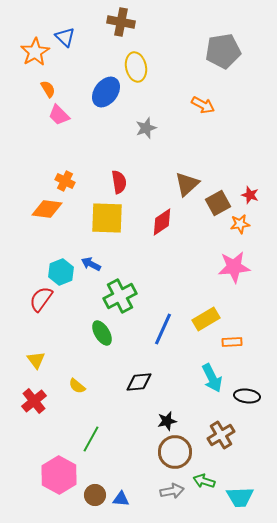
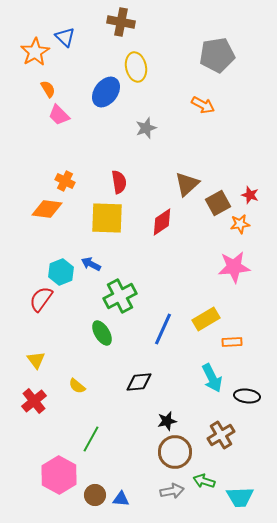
gray pentagon at (223, 51): moved 6 px left, 4 px down
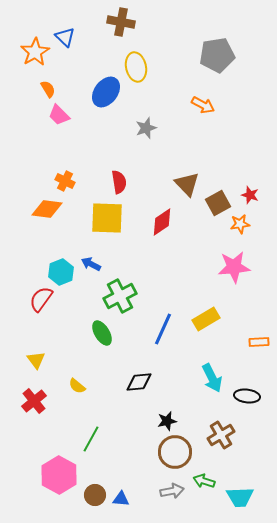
brown triangle at (187, 184): rotated 32 degrees counterclockwise
orange rectangle at (232, 342): moved 27 px right
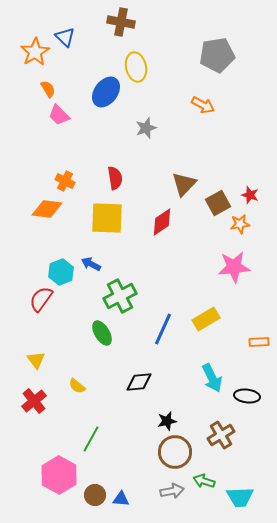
red semicircle at (119, 182): moved 4 px left, 4 px up
brown triangle at (187, 184): moved 3 px left; rotated 28 degrees clockwise
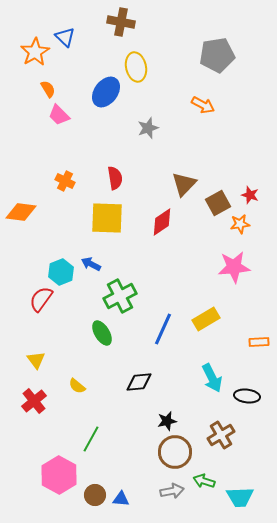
gray star at (146, 128): moved 2 px right
orange diamond at (47, 209): moved 26 px left, 3 px down
